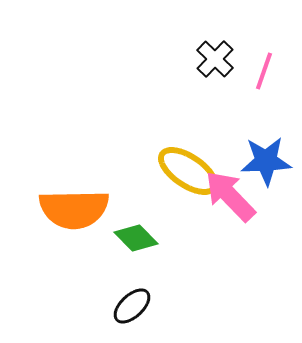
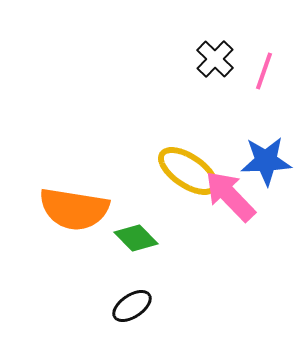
orange semicircle: rotated 10 degrees clockwise
black ellipse: rotated 9 degrees clockwise
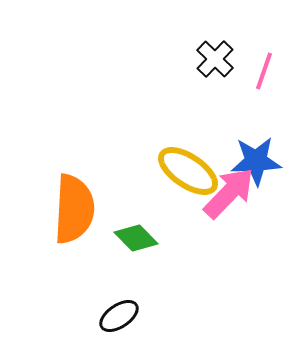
blue star: moved 10 px left
pink arrow: moved 1 px left, 3 px up; rotated 88 degrees clockwise
orange semicircle: rotated 96 degrees counterclockwise
black ellipse: moved 13 px left, 10 px down
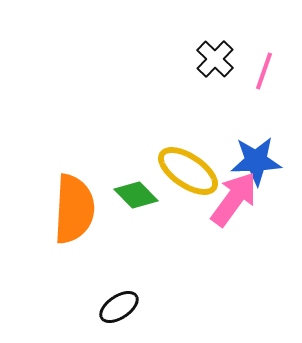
pink arrow: moved 5 px right, 6 px down; rotated 8 degrees counterclockwise
green diamond: moved 43 px up
black ellipse: moved 9 px up
